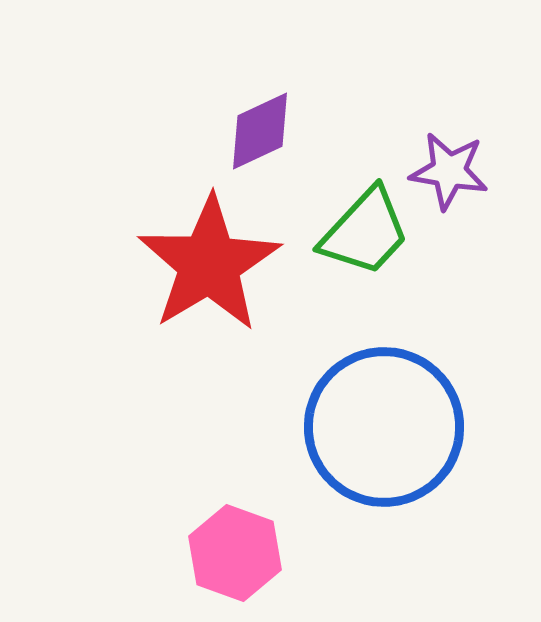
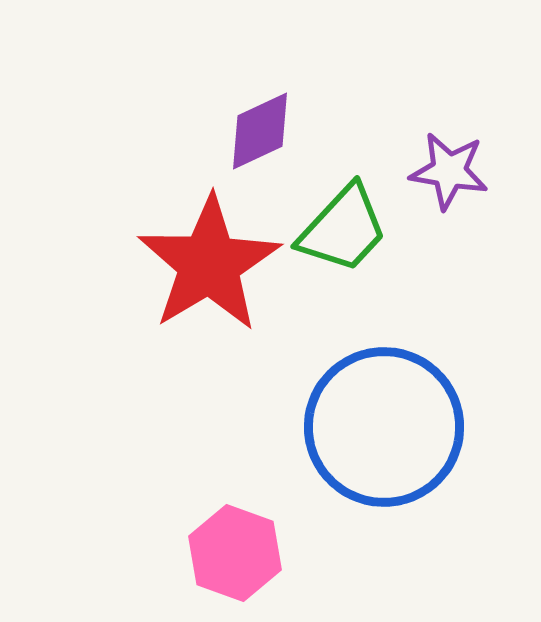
green trapezoid: moved 22 px left, 3 px up
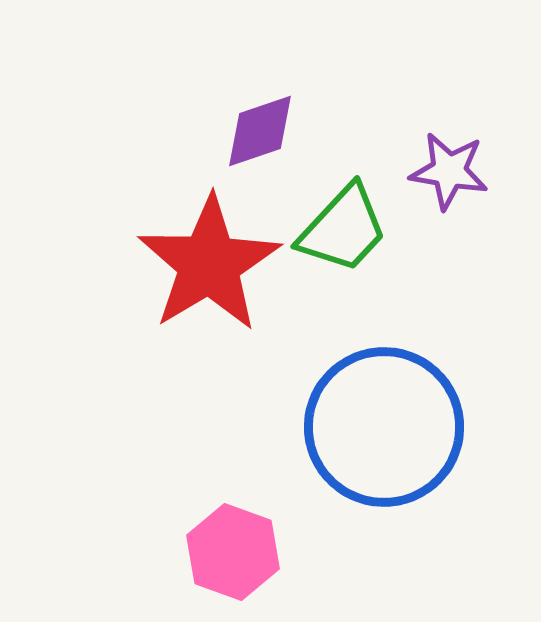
purple diamond: rotated 6 degrees clockwise
pink hexagon: moved 2 px left, 1 px up
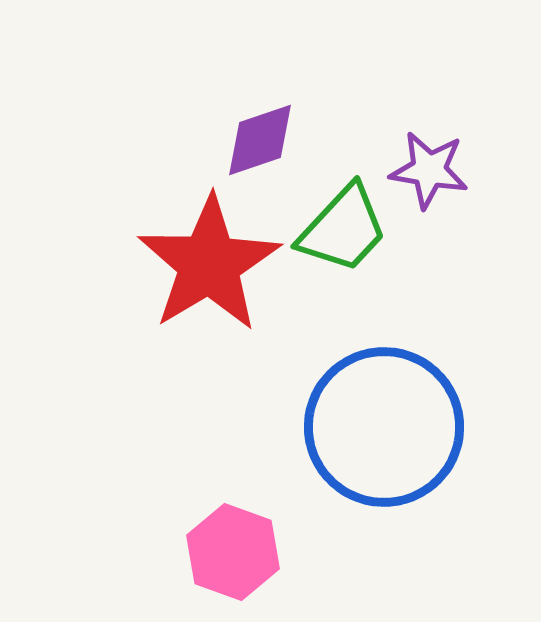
purple diamond: moved 9 px down
purple star: moved 20 px left, 1 px up
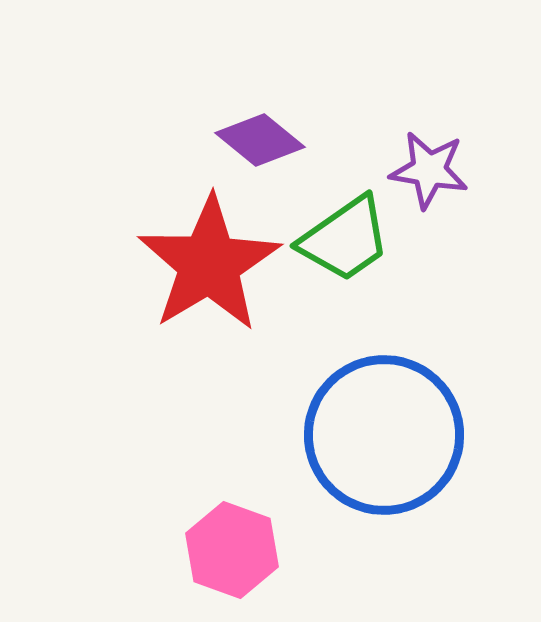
purple diamond: rotated 58 degrees clockwise
green trapezoid: moved 2 px right, 10 px down; rotated 12 degrees clockwise
blue circle: moved 8 px down
pink hexagon: moved 1 px left, 2 px up
